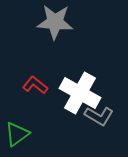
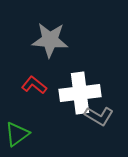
gray star: moved 5 px left, 18 px down
red L-shape: moved 1 px left
white cross: rotated 36 degrees counterclockwise
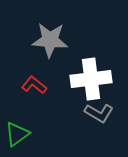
white cross: moved 11 px right, 14 px up
gray L-shape: moved 3 px up
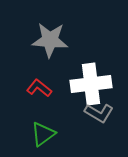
white cross: moved 5 px down
red L-shape: moved 5 px right, 3 px down
green triangle: moved 26 px right
